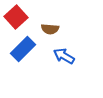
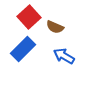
red square: moved 13 px right
brown semicircle: moved 5 px right, 2 px up; rotated 18 degrees clockwise
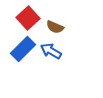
red square: moved 1 px left, 1 px down
blue arrow: moved 13 px left, 5 px up
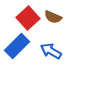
brown semicircle: moved 2 px left, 10 px up
blue rectangle: moved 6 px left, 3 px up
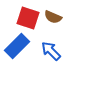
red square: rotated 30 degrees counterclockwise
blue arrow: rotated 15 degrees clockwise
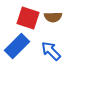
brown semicircle: rotated 24 degrees counterclockwise
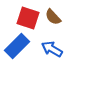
brown semicircle: rotated 48 degrees clockwise
blue arrow: moved 1 px right, 2 px up; rotated 15 degrees counterclockwise
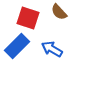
brown semicircle: moved 6 px right, 5 px up
